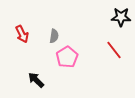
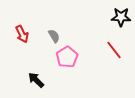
gray semicircle: rotated 40 degrees counterclockwise
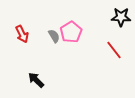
pink pentagon: moved 4 px right, 25 px up
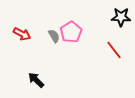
red arrow: rotated 36 degrees counterclockwise
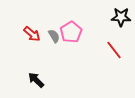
red arrow: moved 10 px right; rotated 12 degrees clockwise
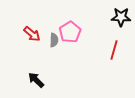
pink pentagon: moved 1 px left
gray semicircle: moved 4 px down; rotated 32 degrees clockwise
red line: rotated 54 degrees clockwise
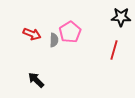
red arrow: rotated 18 degrees counterclockwise
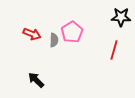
pink pentagon: moved 2 px right
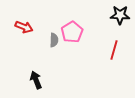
black star: moved 1 px left, 2 px up
red arrow: moved 8 px left, 7 px up
black arrow: rotated 24 degrees clockwise
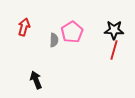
black star: moved 6 px left, 15 px down
red arrow: rotated 96 degrees counterclockwise
